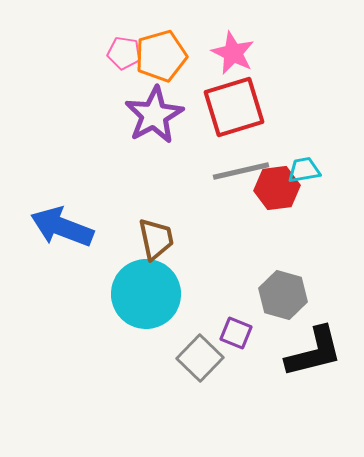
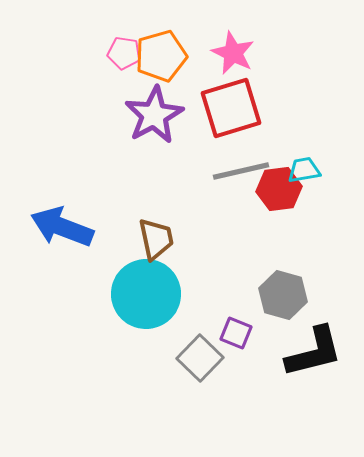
red square: moved 3 px left, 1 px down
red hexagon: moved 2 px right, 1 px down
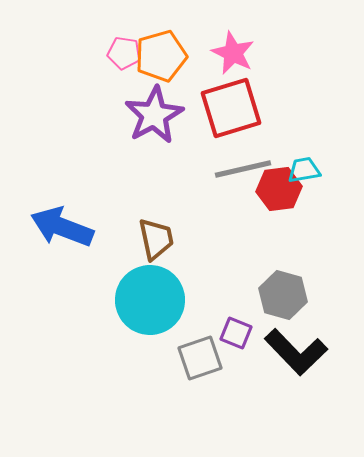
gray line: moved 2 px right, 2 px up
cyan circle: moved 4 px right, 6 px down
black L-shape: moved 18 px left; rotated 60 degrees clockwise
gray square: rotated 27 degrees clockwise
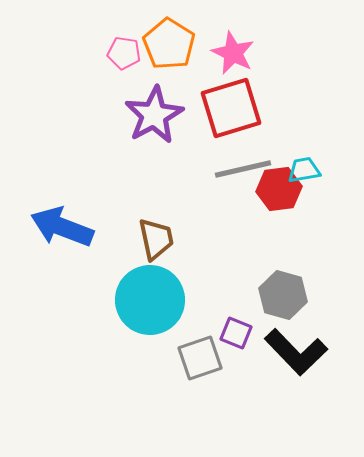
orange pentagon: moved 8 px right, 12 px up; rotated 24 degrees counterclockwise
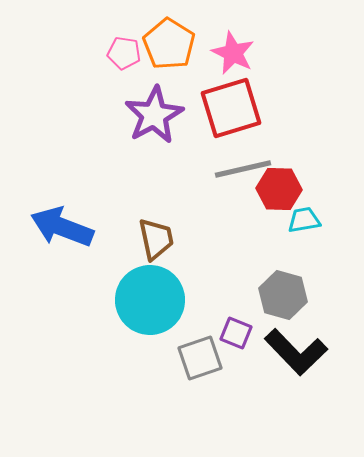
cyan trapezoid: moved 50 px down
red hexagon: rotated 9 degrees clockwise
